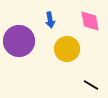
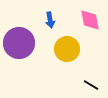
pink diamond: moved 1 px up
purple circle: moved 2 px down
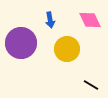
pink diamond: rotated 15 degrees counterclockwise
purple circle: moved 2 px right
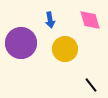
pink diamond: rotated 10 degrees clockwise
yellow circle: moved 2 px left
black line: rotated 21 degrees clockwise
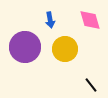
purple circle: moved 4 px right, 4 px down
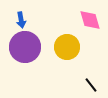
blue arrow: moved 29 px left
yellow circle: moved 2 px right, 2 px up
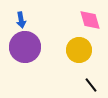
yellow circle: moved 12 px right, 3 px down
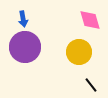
blue arrow: moved 2 px right, 1 px up
yellow circle: moved 2 px down
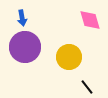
blue arrow: moved 1 px left, 1 px up
yellow circle: moved 10 px left, 5 px down
black line: moved 4 px left, 2 px down
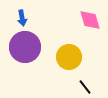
black line: moved 2 px left
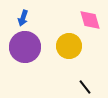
blue arrow: moved 1 px right; rotated 28 degrees clockwise
yellow circle: moved 11 px up
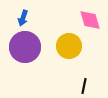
black line: moved 1 px left, 1 px up; rotated 49 degrees clockwise
